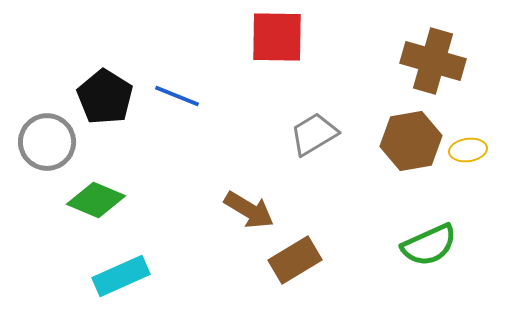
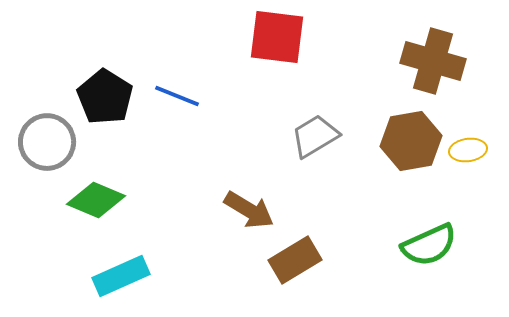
red square: rotated 6 degrees clockwise
gray trapezoid: moved 1 px right, 2 px down
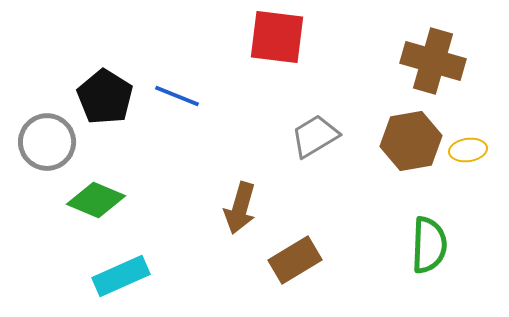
brown arrow: moved 9 px left, 2 px up; rotated 75 degrees clockwise
green semicircle: rotated 64 degrees counterclockwise
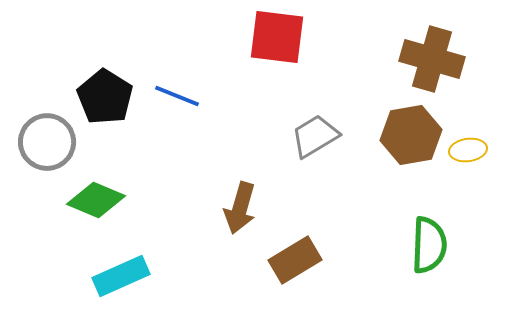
brown cross: moved 1 px left, 2 px up
brown hexagon: moved 6 px up
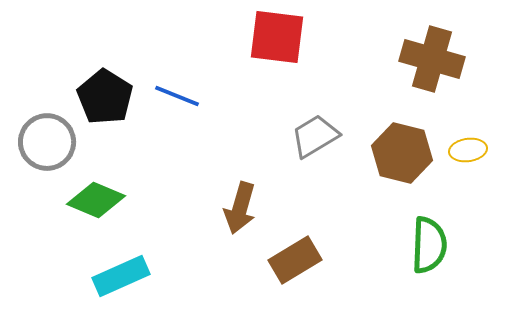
brown hexagon: moved 9 px left, 18 px down; rotated 24 degrees clockwise
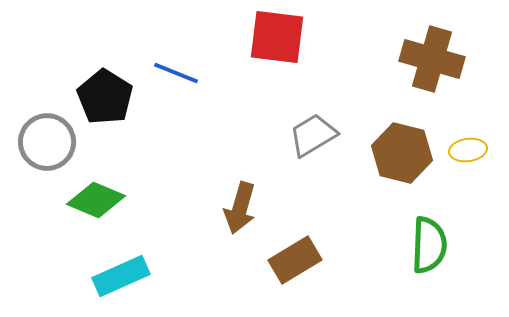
blue line: moved 1 px left, 23 px up
gray trapezoid: moved 2 px left, 1 px up
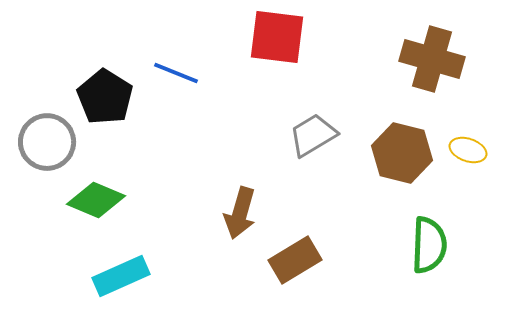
yellow ellipse: rotated 27 degrees clockwise
brown arrow: moved 5 px down
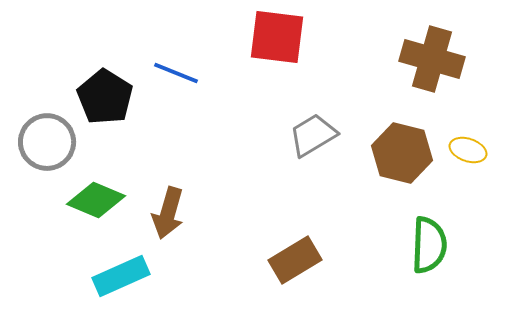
brown arrow: moved 72 px left
